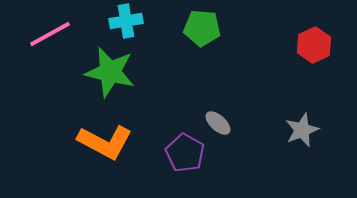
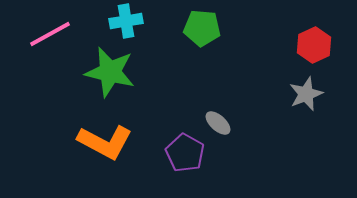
gray star: moved 4 px right, 36 px up
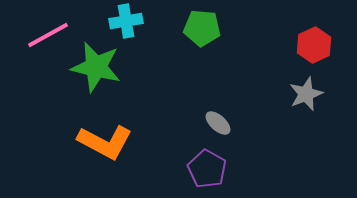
pink line: moved 2 px left, 1 px down
green star: moved 14 px left, 5 px up
purple pentagon: moved 22 px right, 16 px down
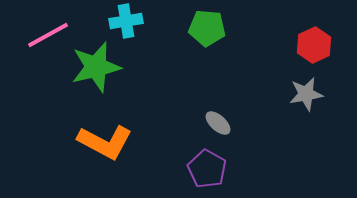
green pentagon: moved 5 px right
green star: rotated 27 degrees counterclockwise
gray star: rotated 12 degrees clockwise
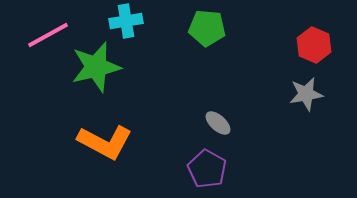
red hexagon: rotated 12 degrees counterclockwise
